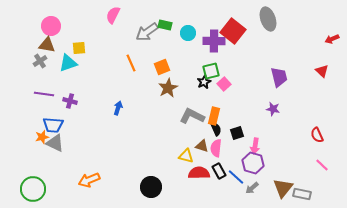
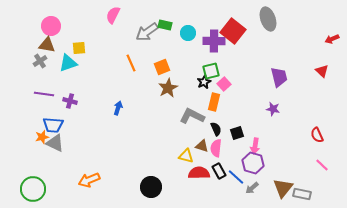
orange rectangle at (214, 116): moved 14 px up
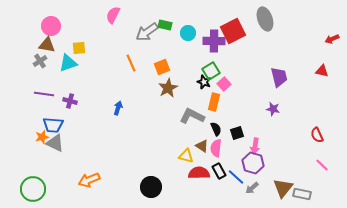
gray ellipse at (268, 19): moved 3 px left
red square at (233, 31): rotated 25 degrees clockwise
green square at (211, 71): rotated 18 degrees counterclockwise
red triangle at (322, 71): rotated 32 degrees counterclockwise
black star at (204, 82): rotated 24 degrees counterclockwise
brown triangle at (202, 146): rotated 16 degrees clockwise
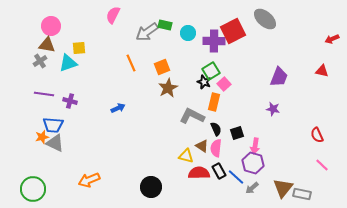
gray ellipse at (265, 19): rotated 30 degrees counterclockwise
purple trapezoid at (279, 77): rotated 35 degrees clockwise
blue arrow at (118, 108): rotated 48 degrees clockwise
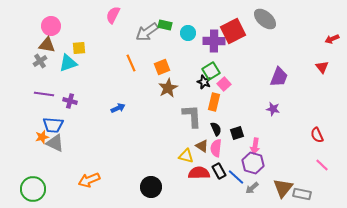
red triangle at (322, 71): moved 4 px up; rotated 40 degrees clockwise
gray L-shape at (192, 116): rotated 60 degrees clockwise
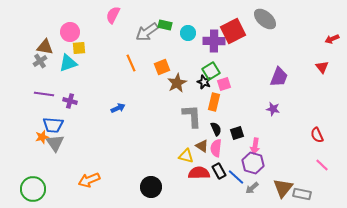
pink circle at (51, 26): moved 19 px right, 6 px down
brown triangle at (47, 45): moved 2 px left, 2 px down
pink square at (224, 84): rotated 24 degrees clockwise
brown star at (168, 88): moved 9 px right, 5 px up
gray triangle at (55, 143): rotated 30 degrees clockwise
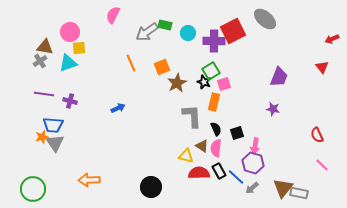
orange arrow at (89, 180): rotated 20 degrees clockwise
gray rectangle at (302, 194): moved 3 px left, 1 px up
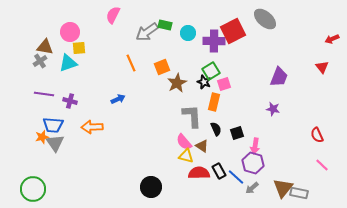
blue arrow at (118, 108): moved 9 px up
pink semicircle at (216, 148): moved 32 px left, 6 px up; rotated 48 degrees counterclockwise
orange arrow at (89, 180): moved 3 px right, 53 px up
